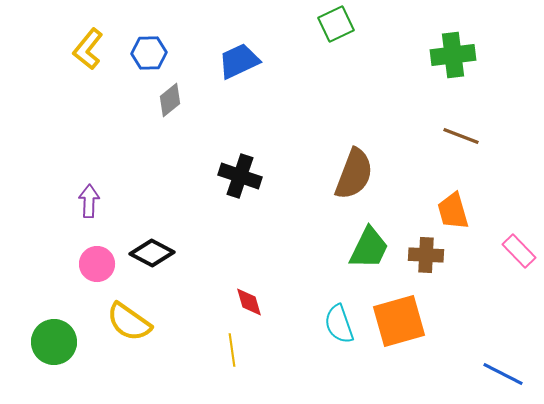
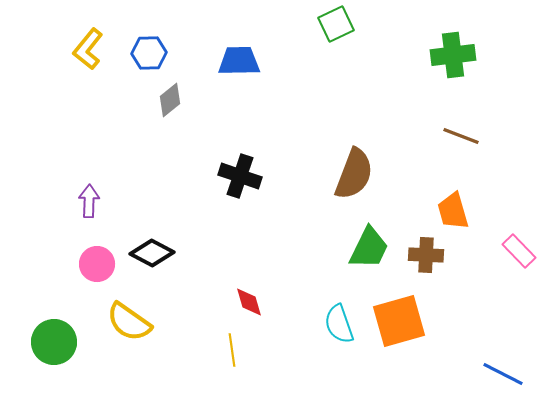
blue trapezoid: rotated 24 degrees clockwise
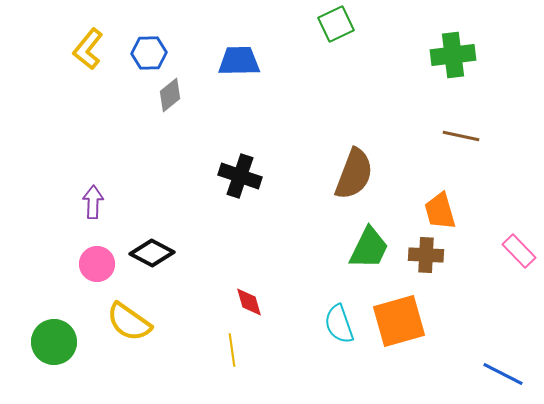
gray diamond: moved 5 px up
brown line: rotated 9 degrees counterclockwise
purple arrow: moved 4 px right, 1 px down
orange trapezoid: moved 13 px left
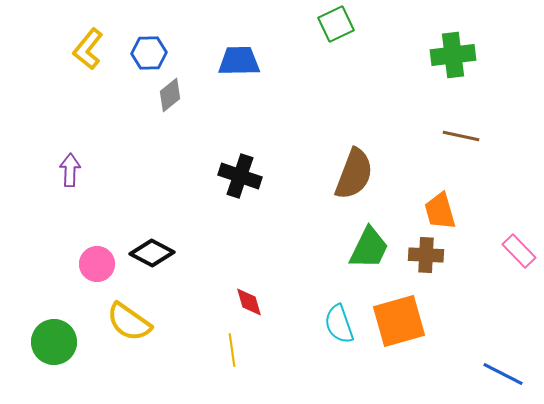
purple arrow: moved 23 px left, 32 px up
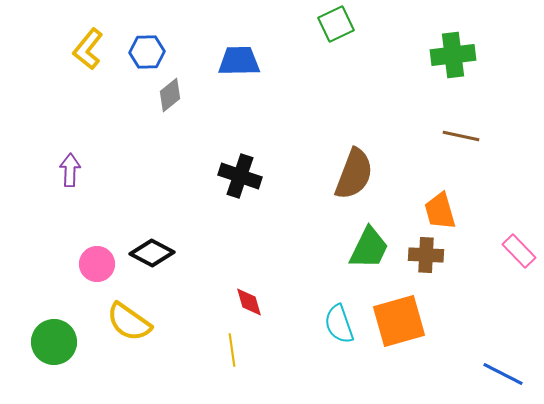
blue hexagon: moved 2 px left, 1 px up
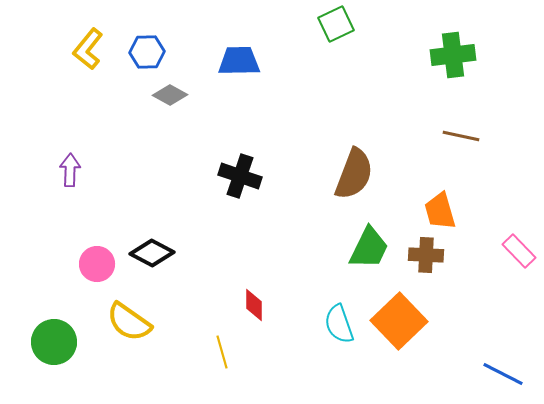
gray diamond: rotated 68 degrees clockwise
red diamond: moved 5 px right, 3 px down; rotated 16 degrees clockwise
orange square: rotated 28 degrees counterclockwise
yellow line: moved 10 px left, 2 px down; rotated 8 degrees counterclockwise
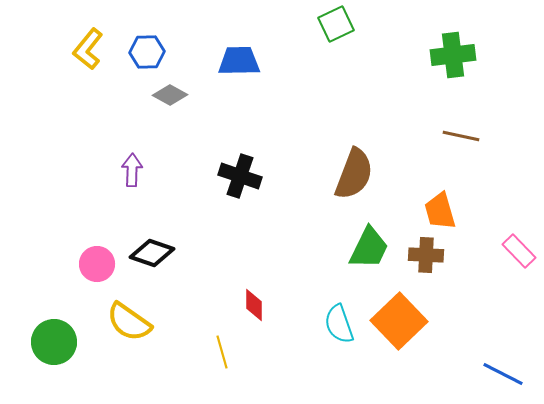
purple arrow: moved 62 px right
black diamond: rotated 9 degrees counterclockwise
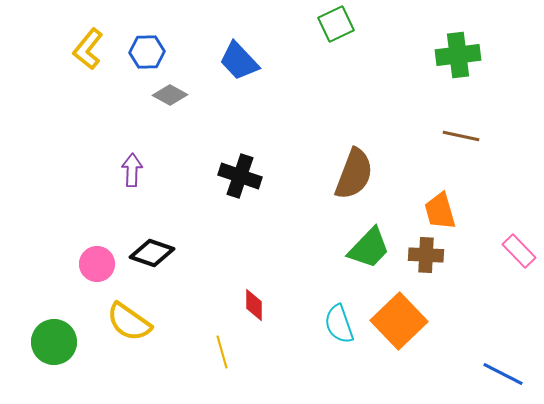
green cross: moved 5 px right
blue trapezoid: rotated 132 degrees counterclockwise
green trapezoid: rotated 18 degrees clockwise
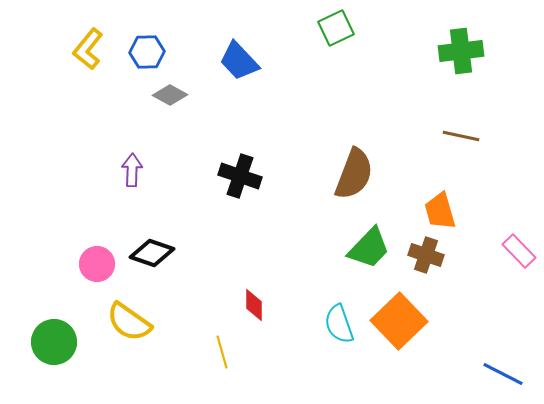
green square: moved 4 px down
green cross: moved 3 px right, 4 px up
brown cross: rotated 16 degrees clockwise
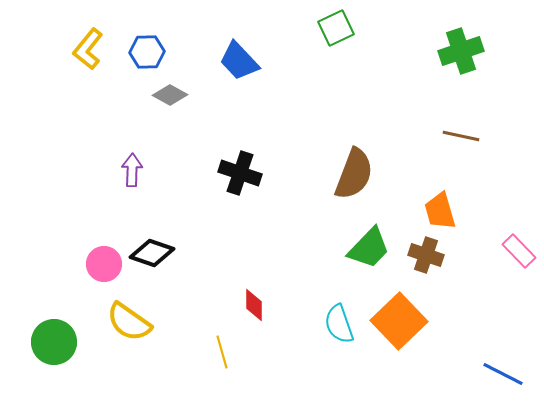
green cross: rotated 12 degrees counterclockwise
black cross: moved 3 px up
pink circle: moved 7 px right
